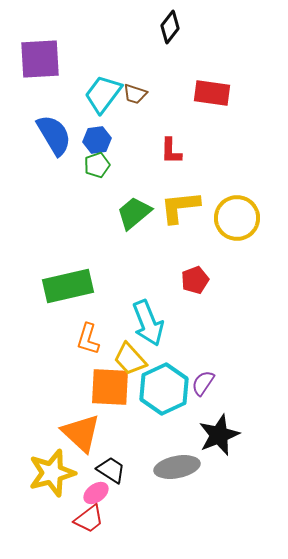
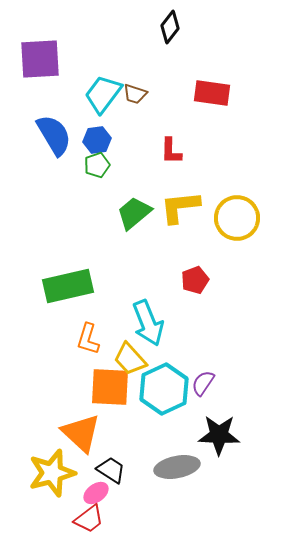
black star: rotated 24 degrees clockwise
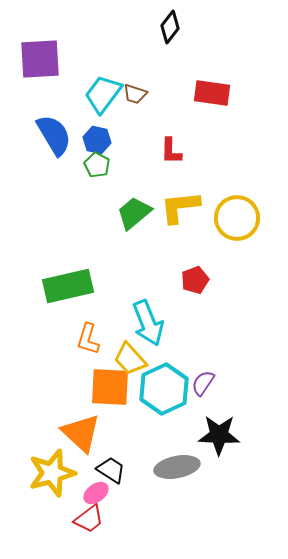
blue hexagon: rotated 20 degrees clockwise
green pentagon: rotated 25 degrees counterclockwise
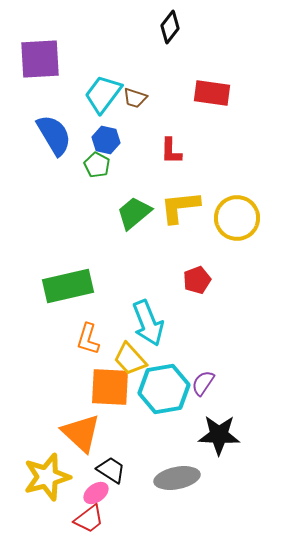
brown trapezoid: moved 4 px down
blue hexagon: moved 9 px right
red pentagon: moved 2 px right
cyan hexagon: rotated 15 degrees clockwise
gray ellipse: moved 11 px down
yellow star: moved 5 px left, 4 px down
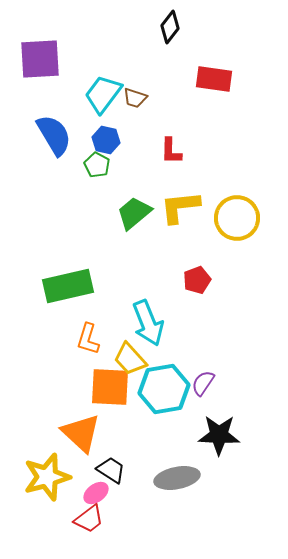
red rectangle: moved 2 px right, 14 px up
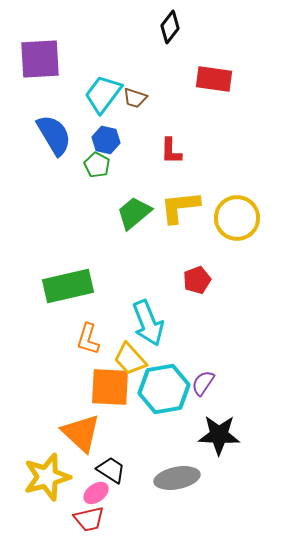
red trapezoid: rotated 24 degrees clockwise
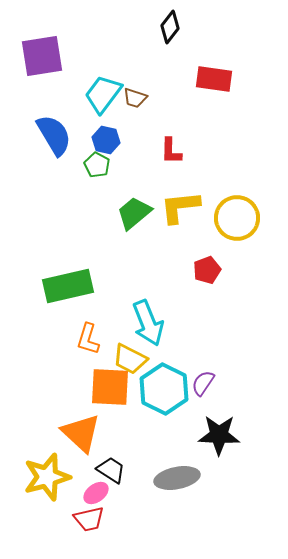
purple square: moved 2 px right, 3 px up; rotated 6 degrees counterclockwise
red pentagon: moved 10 px right, 10 px up
yellow trapezoid: rotated 21 degrees counterclockwise
cyan hexagon: rotated 24 degrees counterclockwise
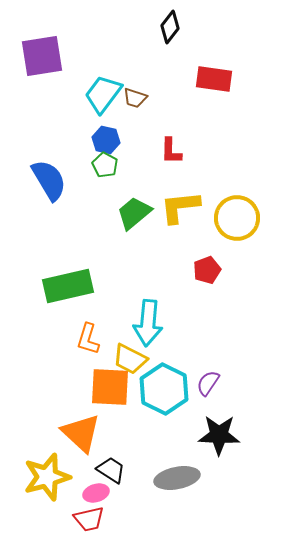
blue semicircle: moved 5 px left, 45 px down
green pentagon: moved 8 px right
cyan arrow: rotated 27 degrees clockwise
purple semicircle: moved 5 px right
pink ellipse: rotated 20 degrees clockwise
